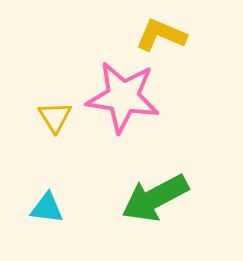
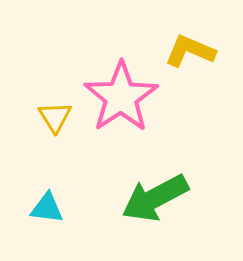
yellow L-shape: moved 29 px right, 16 px down
pink star: moved 2 px left; rotated 30 degrees clockwise
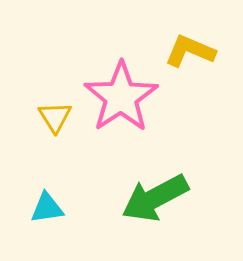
cyan triangle: rotated 15 degrees counterclockwise
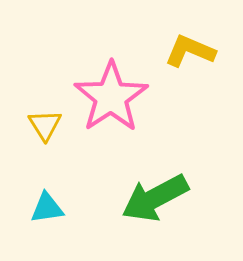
pink star: moved 10 px left
yellow triangle: moved 10 px left, 8 px down
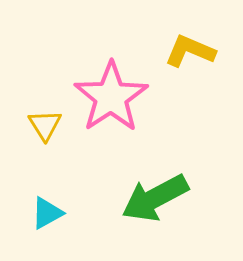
cyan triangle: moved 5 px down; rotated 21 degrees counterclockwise
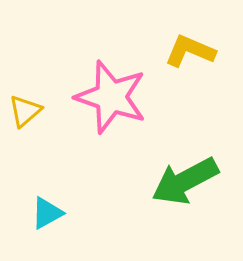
pink star: rotated 20 degrees counterclockwise
yellow triangle: moved 20 px left, 14 px up; rotated 21 degrees clockwise
green arrow: moved 30 px right, 17 px up
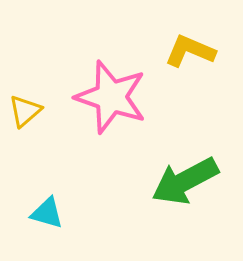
cyan triangle: rotated 45 degrees clockwise
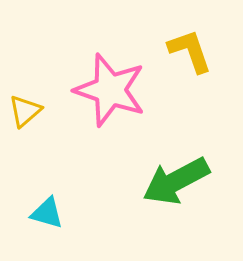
yellow L-shape: rotated 48 degrees clockwise
pink star: moved 1 px left, 7 px up
green arrow: moved 9 px left
